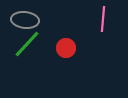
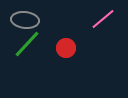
pink line: rotated 45 degrees clockwise
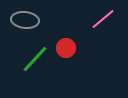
green line: moved 8 px right, 15 px down
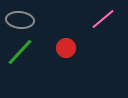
gray ellipse: moved 5 px left
green line: moved 15 px left, 7 px up
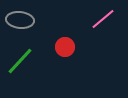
red circle: moved 1 px left, 1 px up
green line: moved 9 px down
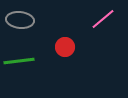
green line: moved 1 px left; rotated 40 degrees clockwise
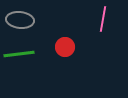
pink line: rotated 40 degrees counterclockwise
green line: moved 7 px up
